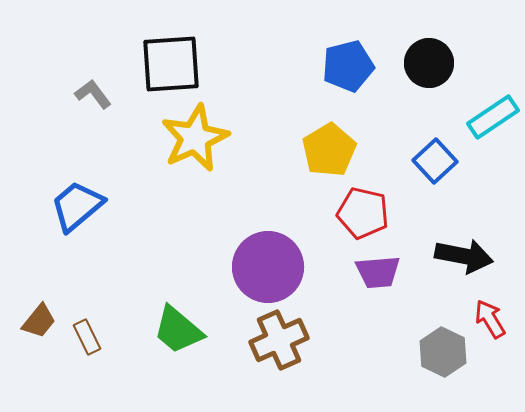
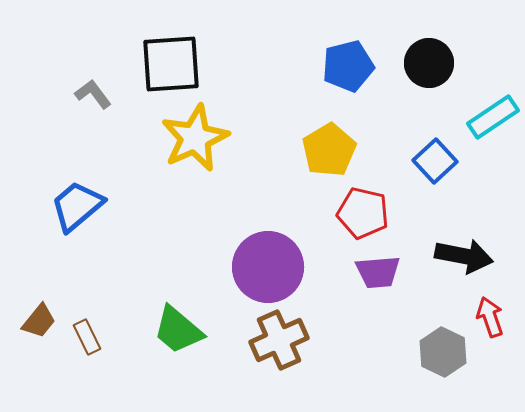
red arrow: moved 2 px up; rotated 12 degrees clockwise
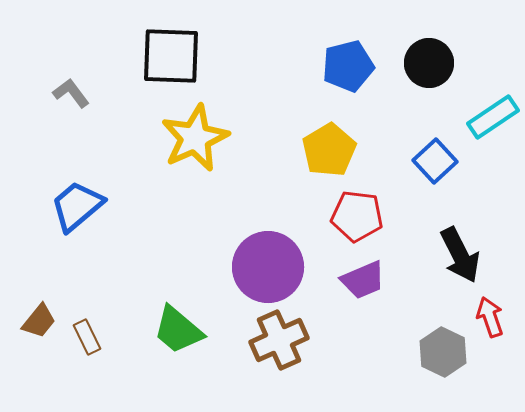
black square: moved 8 px up; rotated 6 degrees clockwise
gray L-shape: moved 22 px left, 1 px up
red pentagon: moved 6 px left, 3 px down; rotated 6 degrees counterclockwise
black arrow: moved 4 px left, 1 px up; rotated 52 degrees clockwise
purple trapezoid: moved 15 px left, 8 px down; rotated 18 degrees counterclockwise
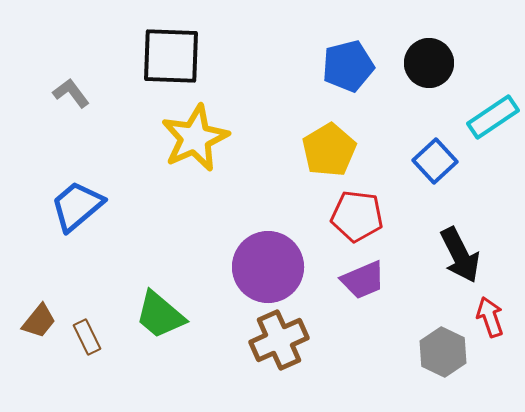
green trapezoid: moved 18 px left, 15 px up
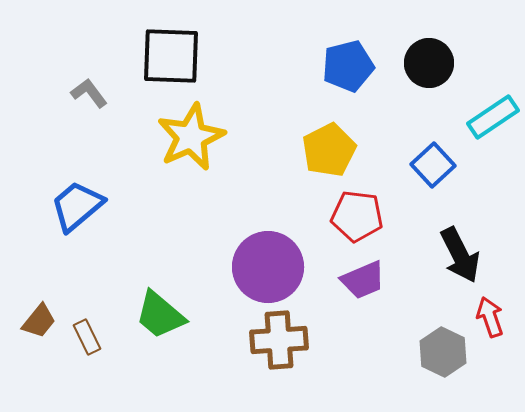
gray L-shape: moved 18 px right
yellow star: moved 4 px left, 1 px up
yellow pentagon: rotated 4 degrees clockwise
blue square: moved 2 px left, 4 px down
brown cross: rotated 20 degrees clockwise
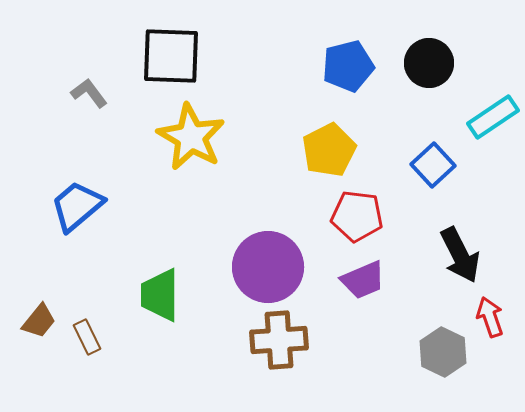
yellow star: rotated 18 degrees counterclockwise
green trapezoid: moved 20 px up; rotated 50 degrees clockwise
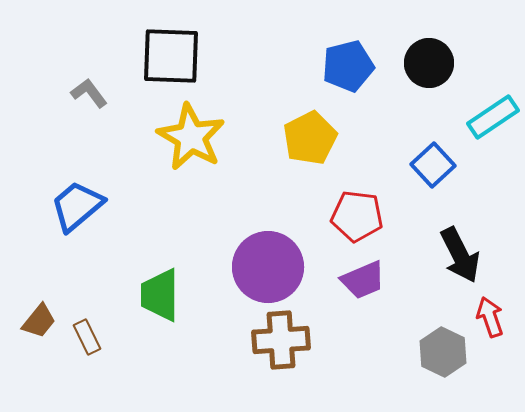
yellow pentagon: moved 19 px left, 12 px up
brown cross: moved 2 px right
